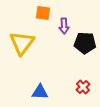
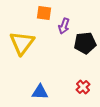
orange square: moved 1 px right
purple arrow: rotated 21 degrees clockwise
black pentagon: rotated 10 degrees counterclockwise
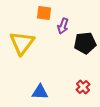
purple arrow: moved 1 px left
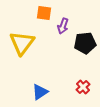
blue triangle: rotated 36 degrees counterclockwise
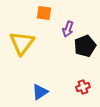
purple arrow: moved 5 px right, 3 px down
black pentagon: moved 3 px down; rotated 15 degrees counterclockwise
red cross: rotated 24 degrees clockwise
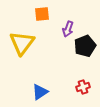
orange square: moved 2 px left, 1 px down; rotated 14 degrees counterclockwise
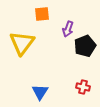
red cross: rotated 32 degrees clockwise
blue triangle: rotated 24 degrees counterclockwise
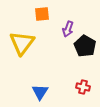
black pentagon: rotated 20 degrees counterclockwise
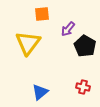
purple arrow: rotated 21 degrees clockwise
yellow triangle: moved 6 px right
blue triangle: rotated 18 degrees clockwise
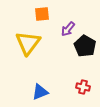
blue triangle: rotated 18 degrees clockwise
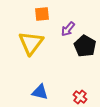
yellow triangle: moved 3 px right
red cross: moved 3 px left, 10 px down; rotated 24 degrees clockwise
blue triangle: rotated 36 degrees clockwise
